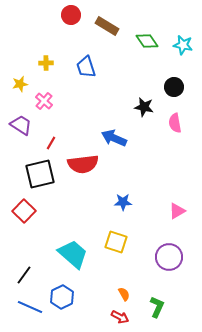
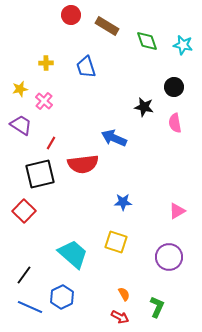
green diamond: rotated 15 degrees clockwise
yellow star: moved 5 px down
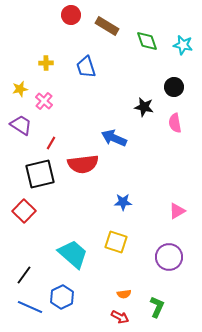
orange semicircle: rotated 112 degrees clockwise
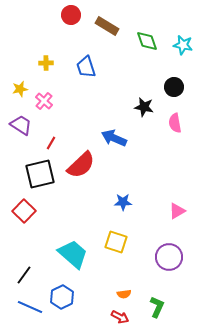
red semicircle: moved 2 px left, 1 px down; rotated 36 degrees counterclockwise
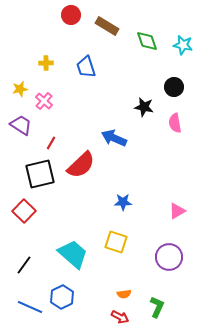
black line: moved 10 px up
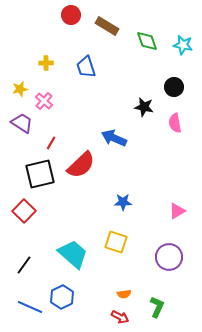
purple trapezoid: moved 1 px right, 2 px up
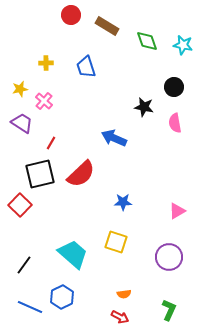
red semicircle: moved 9 px down
red square: moved 4 px left, 6 px up
green L-shape: moved 12 px right, 3 px down
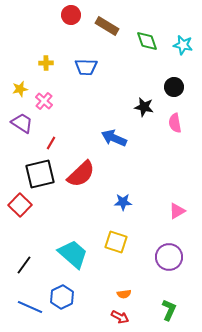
blue trapezoid: rotated 70 degrees counterclockwise
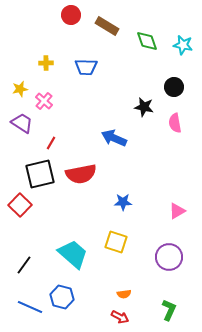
red semicircle: rotated 32 degrees clockwise
blue hexagon: rotated 20 degrees counterclockwise
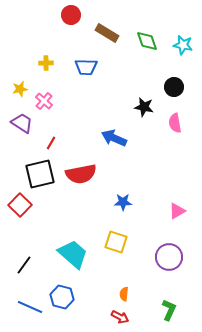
brown rectangle: moved 7 px down
orange semicircle: rotated 104 degrees clockwise
